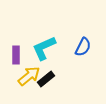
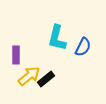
cyan L-shape: moved 13 px right, 10 px up; rotated 52 degrees counterclockwise
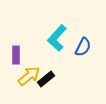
cyan L-shape: rotated 28 degrees clockwise
